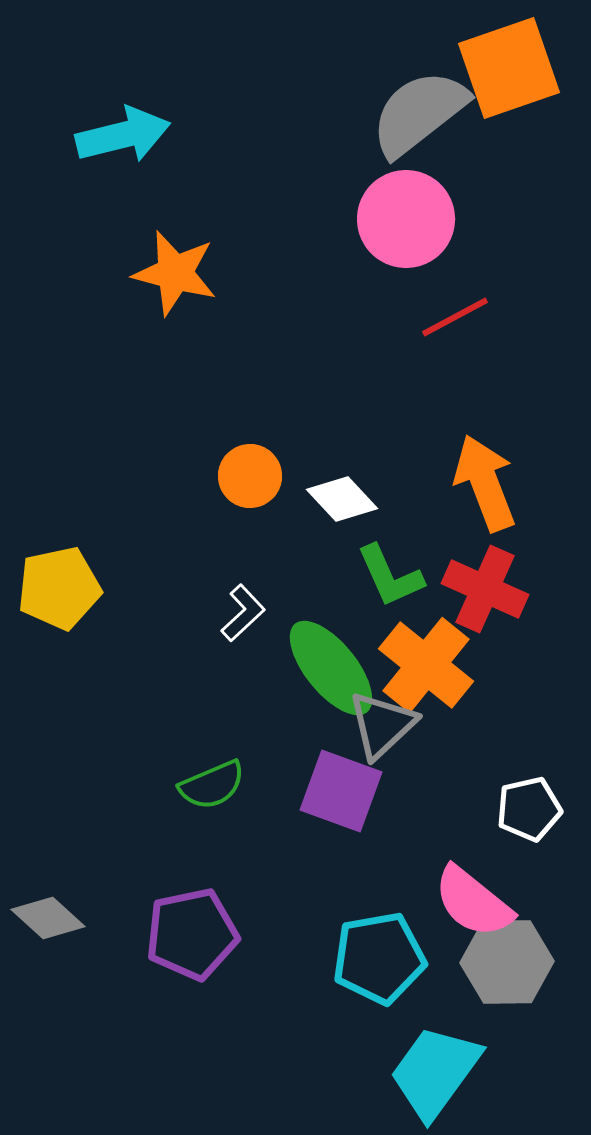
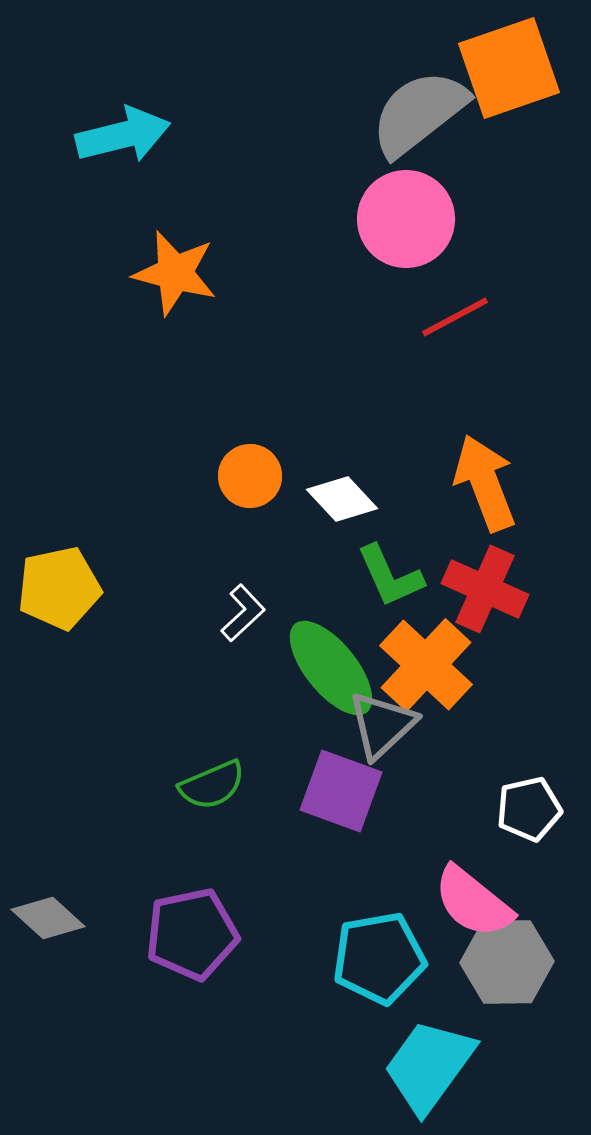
orange cross: rotated 4 degrees clockwise
cyan trapezoid: moved 6 px left, 6 px up
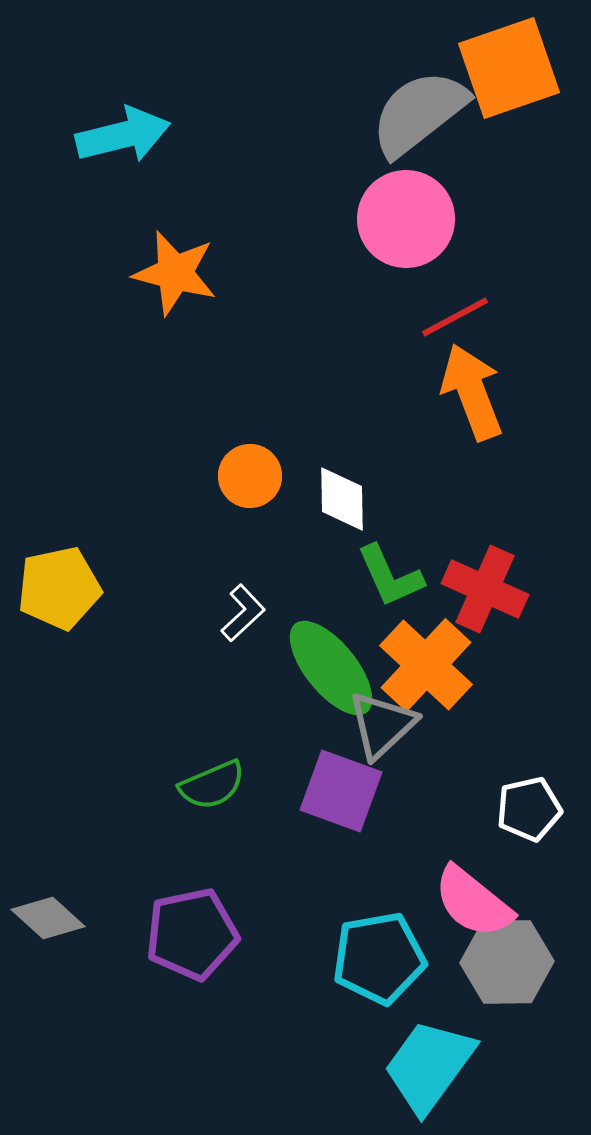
orange arrow: moved 13 px left, 91 px up
white diamond: rotated 42 degrees clockwise
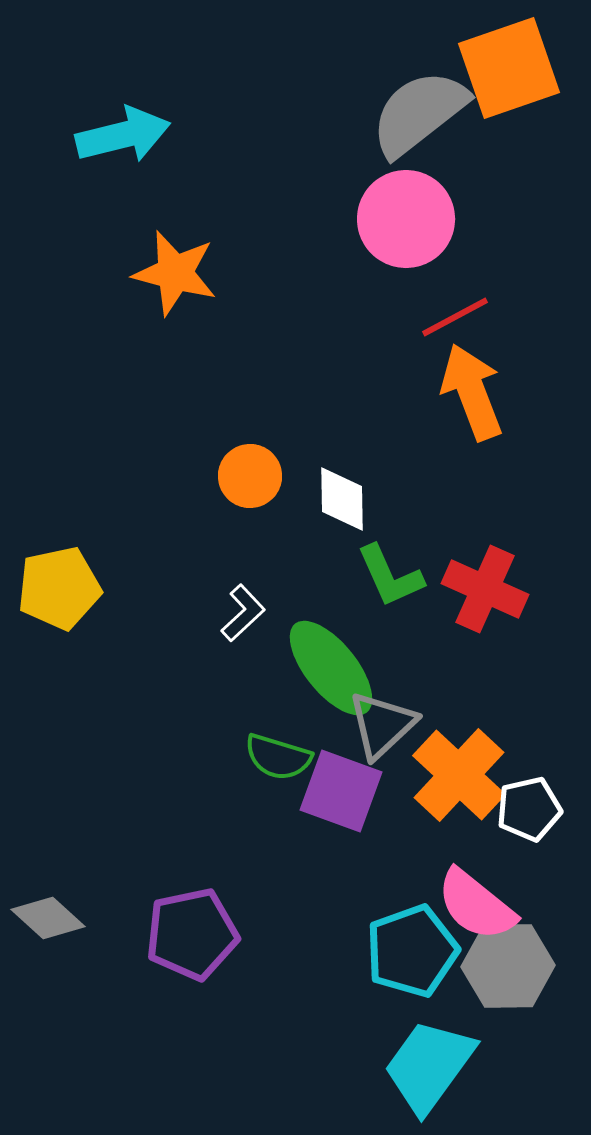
orange cross: moved 33 px right, 110 px down
green semicircle: moved 66 px right, 28 px up; rotated 40 degrees clockwise
pink semicircle: moved 3 px right, 3 px down
cyan pentagon: moved 33 px right, 7 px up; rotated 10 degrees counterclockwise
gray hexagon: moved 1 px right, 4 px down
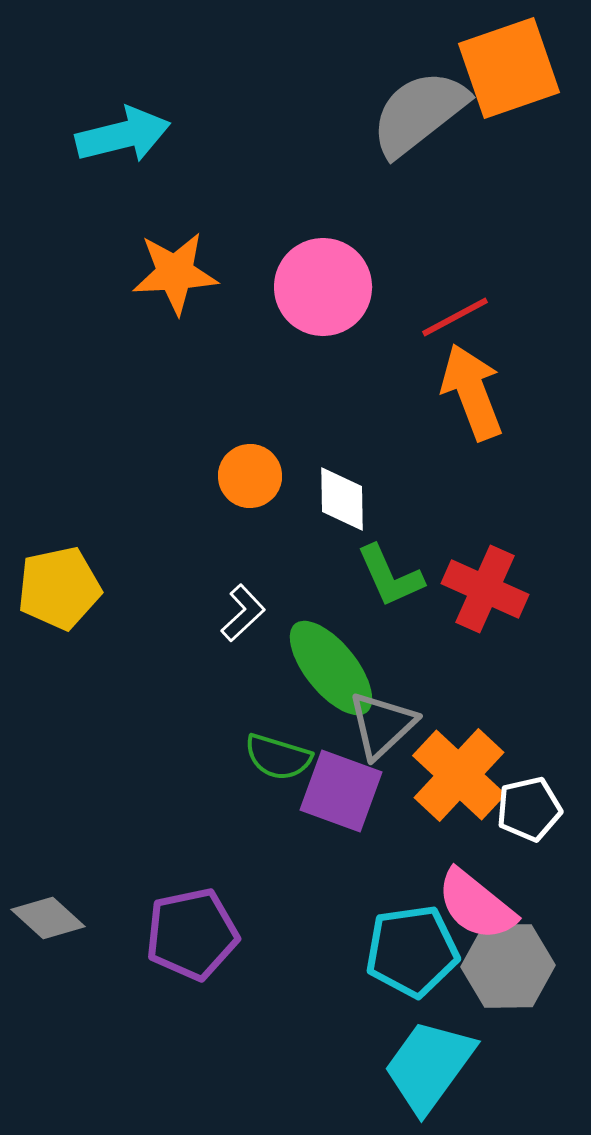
pink circle: moved 83 px left, 68 px down
orange star: rotated 18 degrees counterclockwise
cyan pentagon: rotated 12 degrees clockwise
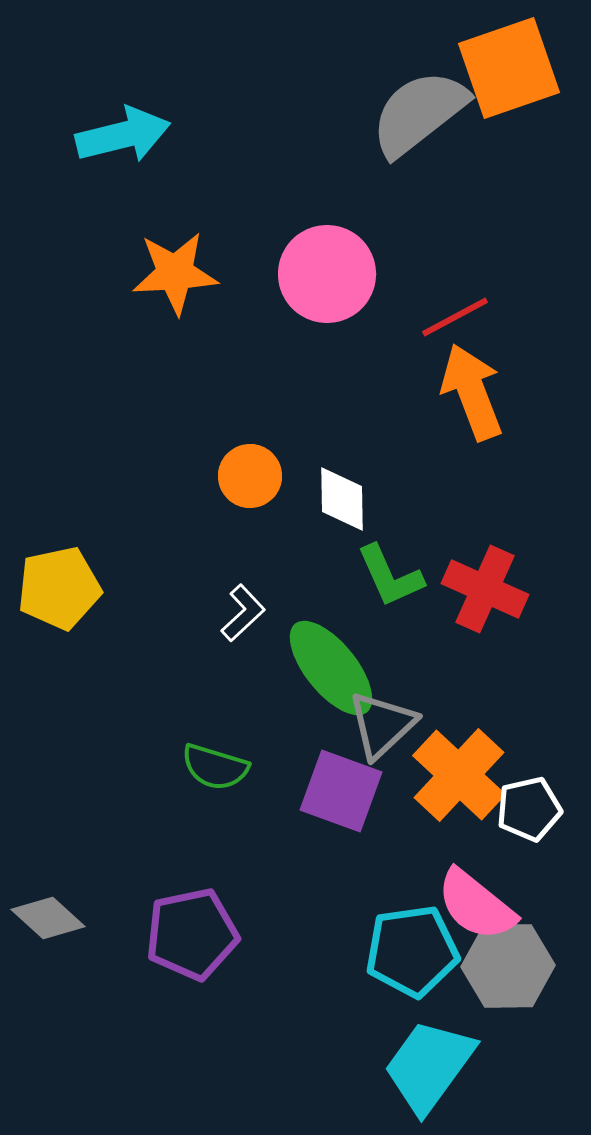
pink circle: moved 4 px right, 13 px up
green semicircle: moved 63 px left, 10 px down
